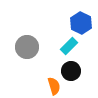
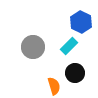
blue hexagon: moved 1 px up
gray circle: moved 6 px right
black circle: moved 4 px right, 2 px down
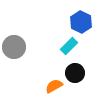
gray circle: moved 19 px left
orange semicircle: rotated 102 degrees counterclockwise
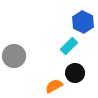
blue hexagon: moved 2 px right
gray circle: moved 9 px down
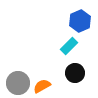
blue hexagon: moved 3 px left, 1 px up; rotated 10 degrees clockwise
gray circle: moved 4 px right, 27 px down
orange semicircle: moved 12 px left
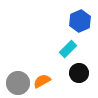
cyan rectangle: moved 1 px left, 3 px down
black circle: moved 4 px right
orange semicircle: moved 5 px up
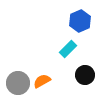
black circle: moved 6 px right, 2 px down
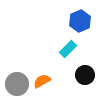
gray circle: moved 1 px left, 1 px down
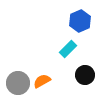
gray circle: moved 1 px right, 1 px up
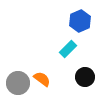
black circle: moved 2 px down
orange semicircle: moved 2 px up; rotated 66 degrees clockwise
